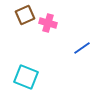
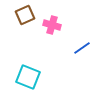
pink cross: moved 4 px right, 2 px down
cyan square: moved 2 px right
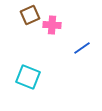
brown square: moved 5 px right
pink cross: rotated 12 degrees counterclockwise
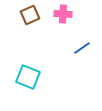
pink cross: moved 11 px right, 11 px up
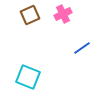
pink cross: rotated 30 degrees counterclockwise
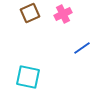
brown square: moved 2 px up
cyan square: rotated 10 degrees counterclockwise
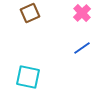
pink cross: moved 19 px right, 1 px up; rotated 18 degrees counterclockwise
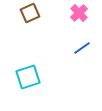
pink cross: moved 3 px left
cyan square: rotated 30 degrees counterclockwise
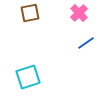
brown square: rotated 12 degrees clockwise
blue line: moved 4 px right, 5 px up
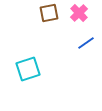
brown square: moved 19 px right
cyan square: moved 8 px up
